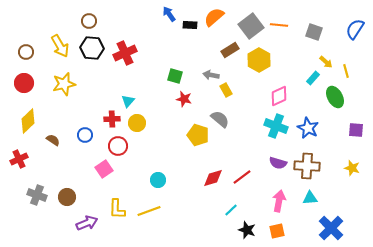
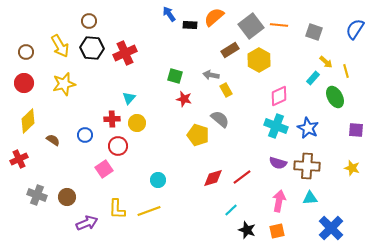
cyan triangle at (128, 101): moved 1 px right, 3 px up
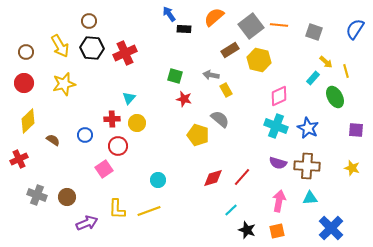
black rectangle at (190, 25): moved 6 px left, 4 px down
yellow hexagon at (259, 60): rotated 15 degrees counterclockwise
red line at (242, 177): rotated 12 degrees counterclockwise
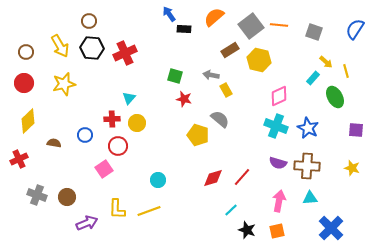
brown semicircle at (53, 140): moved 1 px right, 3 px down; rotated 24 degrees counterclockwise
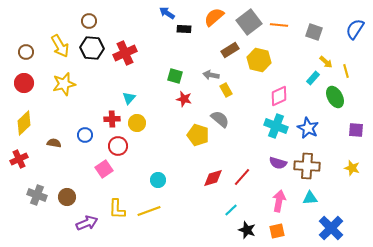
blue arrow at (169, 14): moved 2 px left, 1 px up; rotated 21 degrees counterclockwise
gray square at (251, 26): moved 2 px left, 4 px up
yellow diamond at (28, 121): moved 4 px left, 2 px down
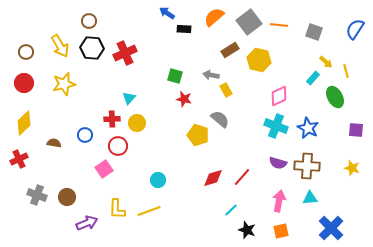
orange square at (277, 231): moved 4 px right
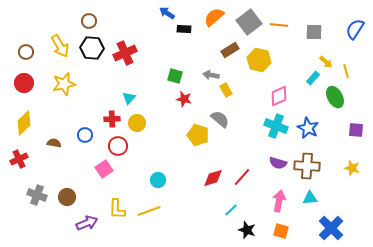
gray square at (314, 32): rotated 18 degrees counterclockwise
orange square at (281, 231): rotated 28 degrees clockwise
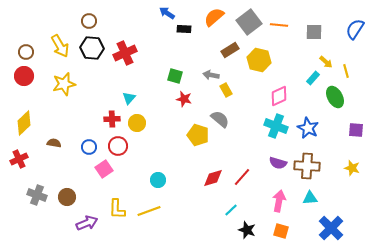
red circle at (24, 83): moved 7 px up
blue circle at (85, 135): moved 4 px right, 12 px down
